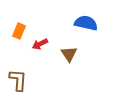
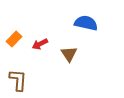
orange rectangle: moved 5 px left, 8 px down; rotated 21 degrees clockwise
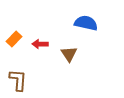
red arrow: rotated 28 degrees clockwise
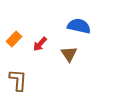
blue semicircle: moved 7 px left, 3 px down
red arrow: rotated 49 degrees counterclockwise
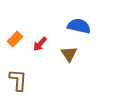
orange rectangle: moved 1 px right
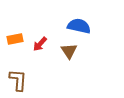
orange rectangle: rotated 35 degrees clockwise
brown triangle: moved 3 px up
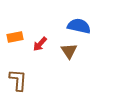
orange rectangle: moved 2 px up
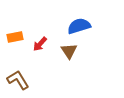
blue semicircle: rotated 30 degrees counterclockwise
brown L-shape: rotated 35 degrees counterclockwise
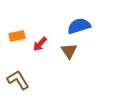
orange rectangle: moved 2 px right, 1 px up
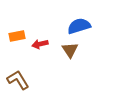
red arrow: rotated 35 degrees clockwise
brown triangle: moved 1 px right, 1 px up
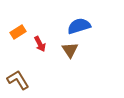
orange rectangle: moved 1 px right, 4 px up; rotated 21 degrees counterclockwise
red arrow: rotated 105 degrees counterclockwise
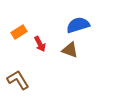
blue semicircle: moved 1 px left, 1 px up
orange rectangle: moved 1 px right
brown triangle: rotated 36 degrees counterclockwise
